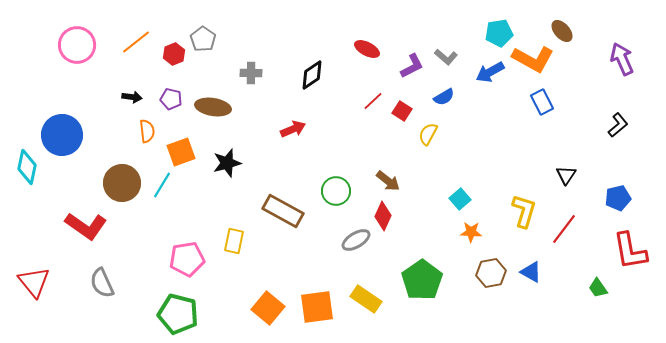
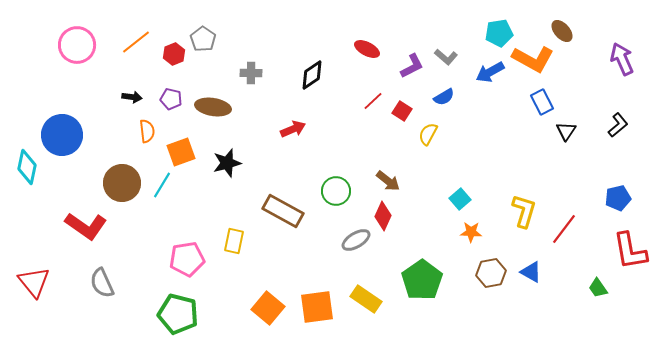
black triangle at (566, 175): moved 44 px up
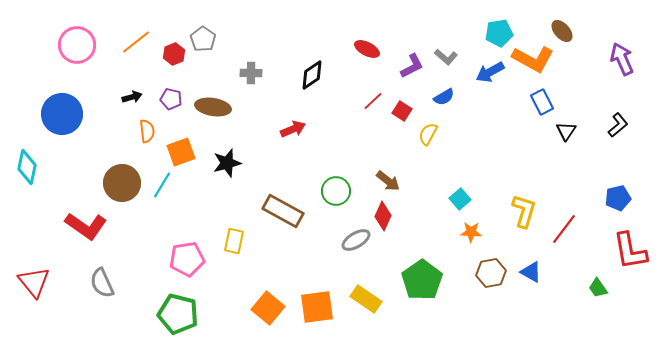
black arrow at (132, 97): rotated 24 degrees counterclockwise
blue circle at (62, 135): moved 21 px up
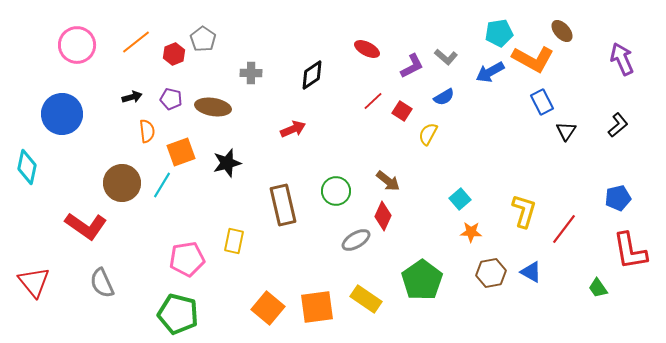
brown rectangle at (283, 211): moved 6 px up; rotated 48 degrees clockwise
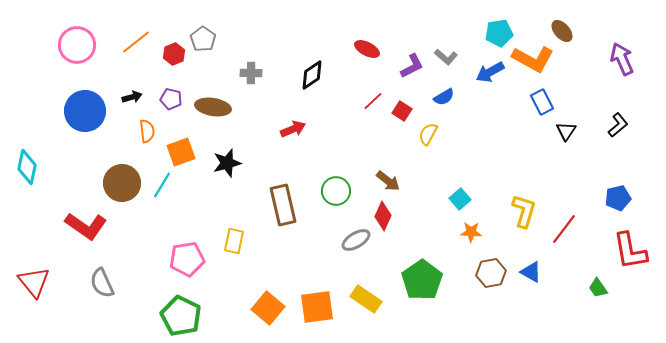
blue circle at (62, 114): moved 23 px right, 3 px up
green pentagon at (178, 314): moved 3 px right, 2 px down; rotated 12 degrees clockwise
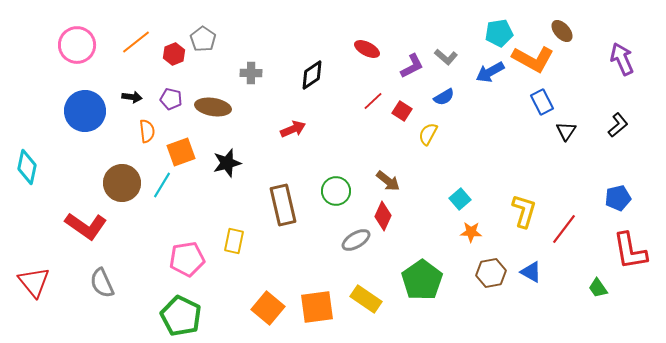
black arrow at (132, 97): rotated 24 degrees clockwise
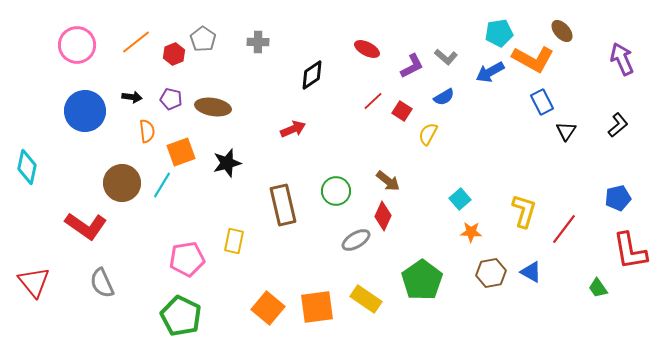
gray cross at (251, 73): moved 7 px right, 31 px up
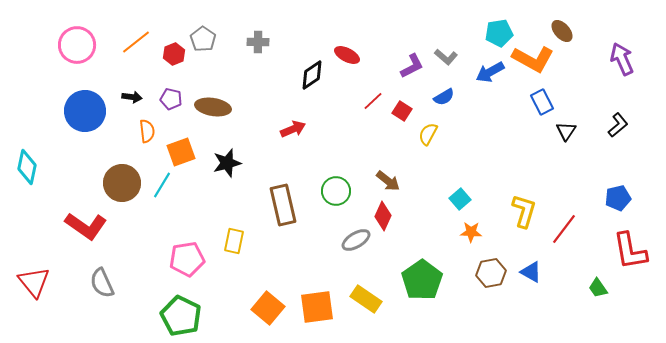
red ellipse at (367, 49): moved 20 px left, 6 px down
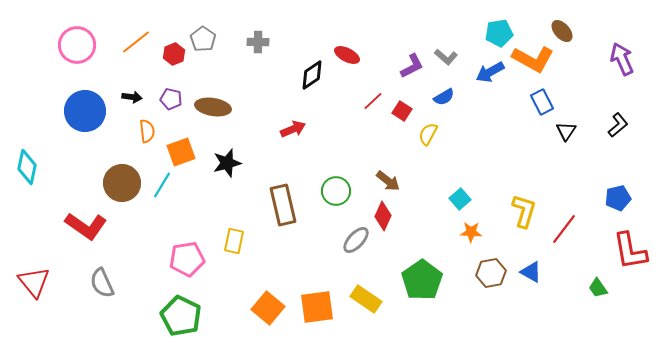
gray ellipse at (356, 240): rotated 16 degrees counterclockwise
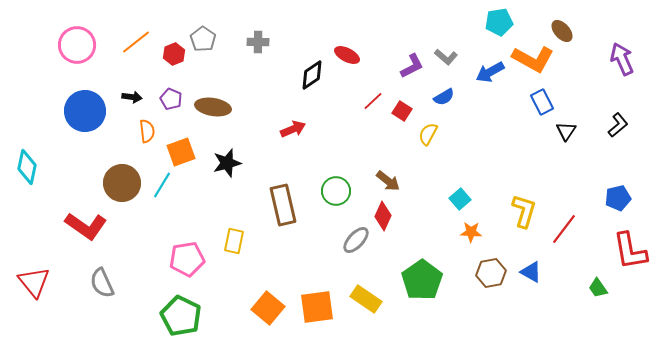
cyan pentagon at (499, 33): moved 11 px up
purple pentagon at (171, 99): rotated 10 degrees clockwise
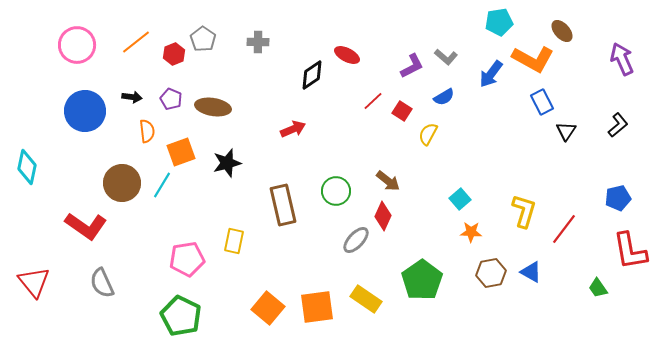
blue arrow at (490, 72): moved 1 px right, 2 px down; rotated 24 degrees counterclockwise
